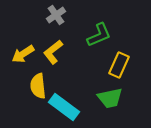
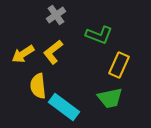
green L-shape: rotated 44 degrees clockwise
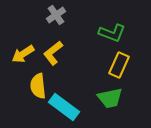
green L-shape: moved 13 px right, 2 px up
yellow L-shape: moved 1 px down
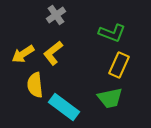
yellow semicircle: moved 3 px left, 1 px up
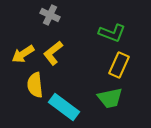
gray cross: moved 6 px left; rotated 30 degrees counterclockwise
